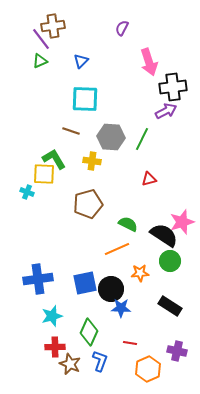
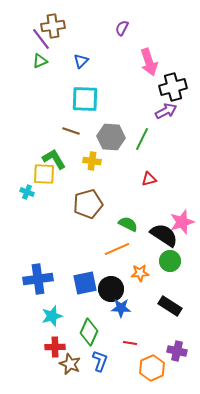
black cross: rotated 8 degrees counterclockwise
orange hexagon: moved 4 px right, 1 px up
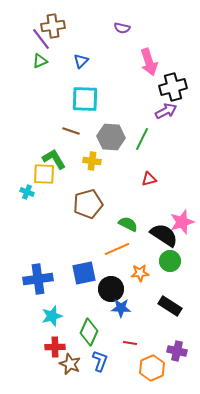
purple semicircle: rotated 105 degrees counterclockwise
blue square: moved 1 px left, 10 px up
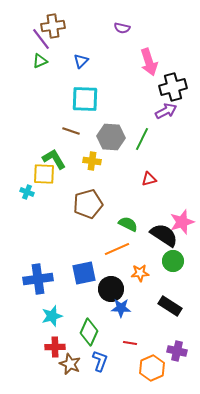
green circle: moved 3 px right
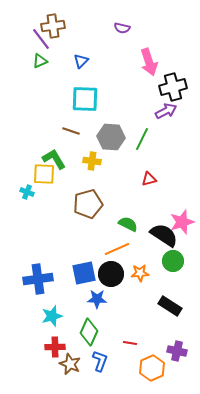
black circle: moved 15 px up
blue star: moved 24 px left, 9 px up
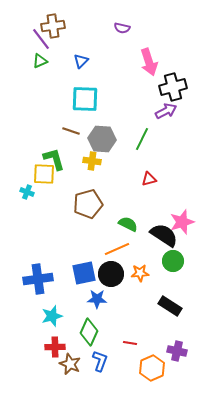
gray hexagon: moved 9 px left, 2 px down
green L-shape: rotated 15 degrees clockwise
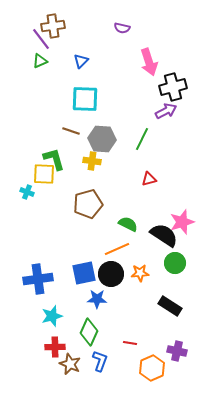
green circle: moved 2 px right, 2 px down
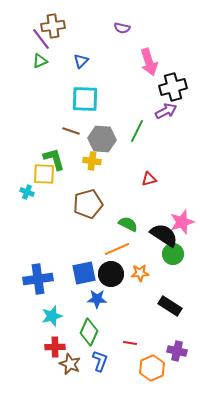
green line: moved 5 px left, 8 px up
green circle: moved 2 px left, 9 px up
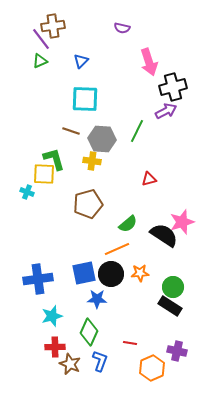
green semicircle: rotated 114 degrees clockwise
green circle: moved 33 px down
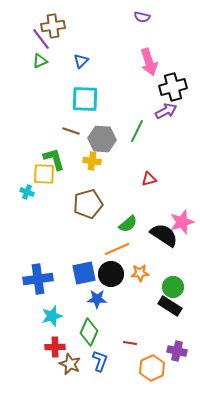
purple semicircle: moved 20 px right, 11 px up
